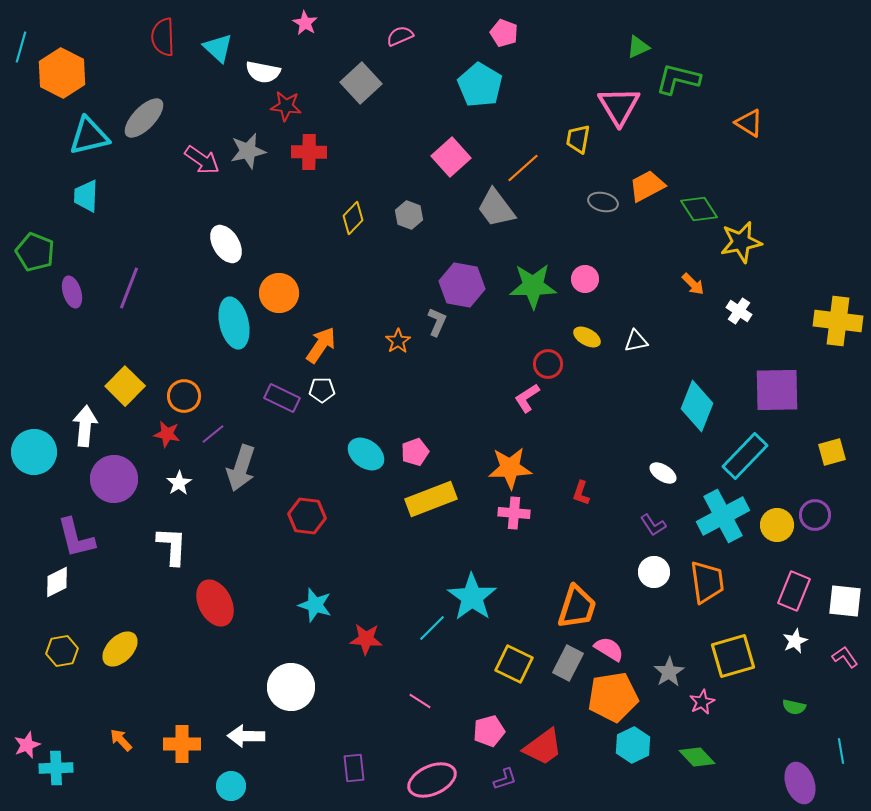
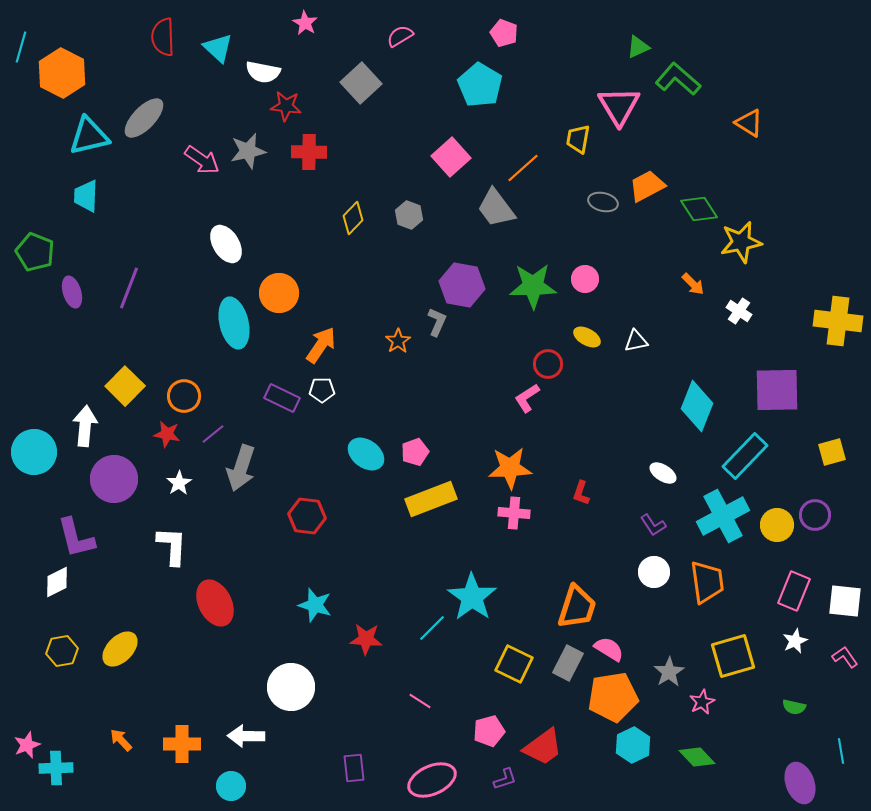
pink semicircle at (400, 36): rotated 8 degrees counterclockwise
green L-shape at (678, 79): rotated 27 degrees clockwise
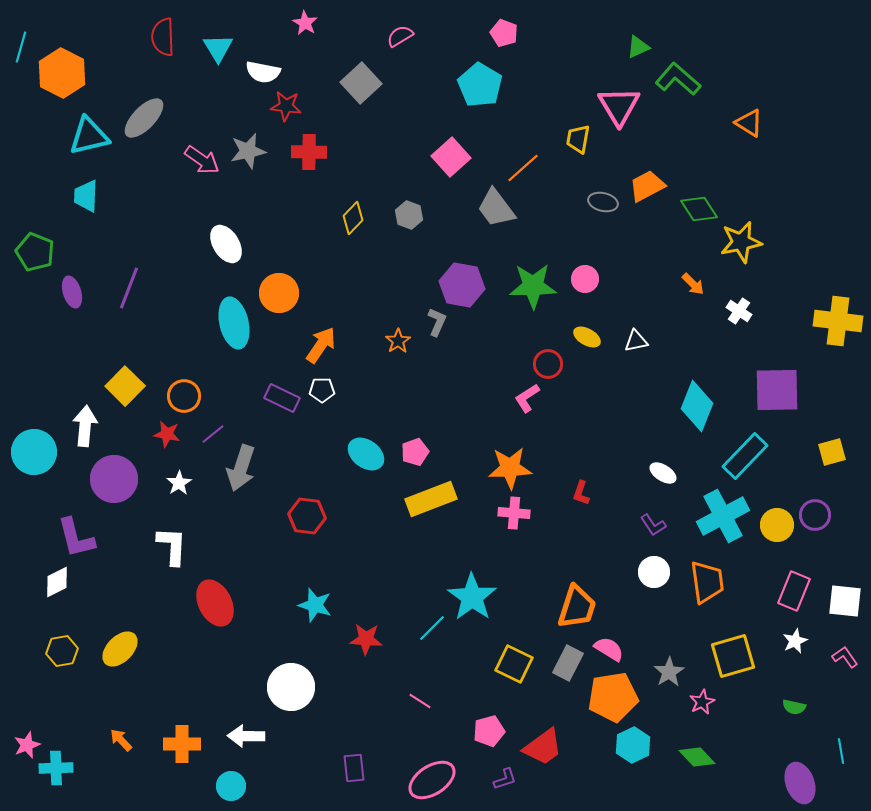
cyan triangle at (218, 48): rotated 16 degrees clockwise
pink ellipse at (432, 780): rotated 9 degrees counterclockwise
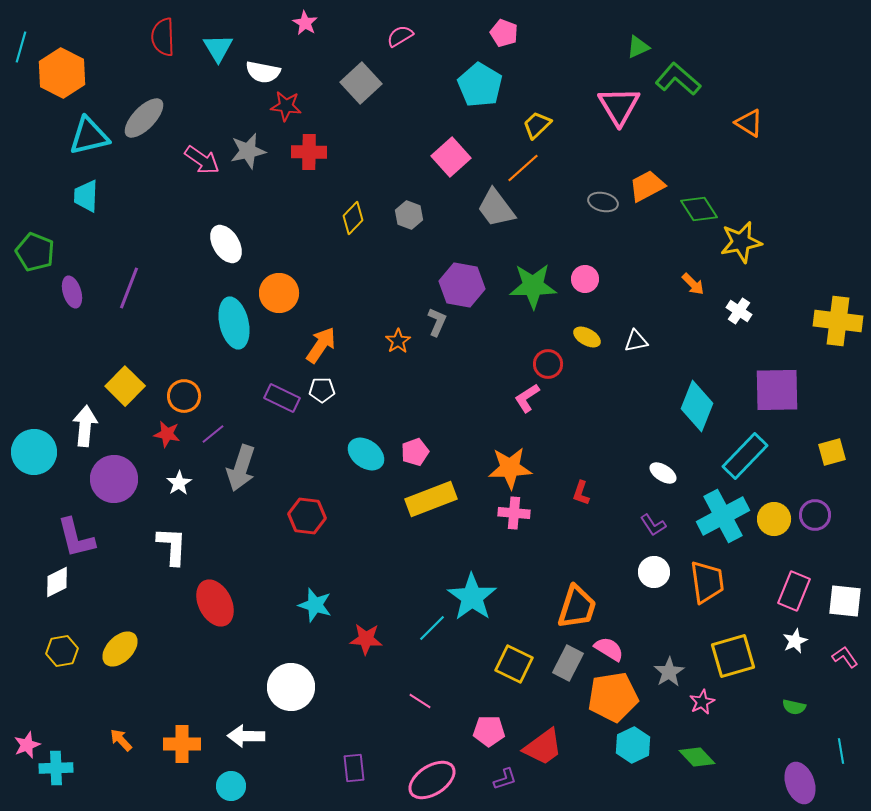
yellow trapezoid at (578, 139): moved 41 px left, 14 px up; rotated 36 degrees clockwise
yellow circle at (777, 525): moved 3 px left, 6 px up
pink pentagon at (489, 731): rotated 16 degrees clockwise
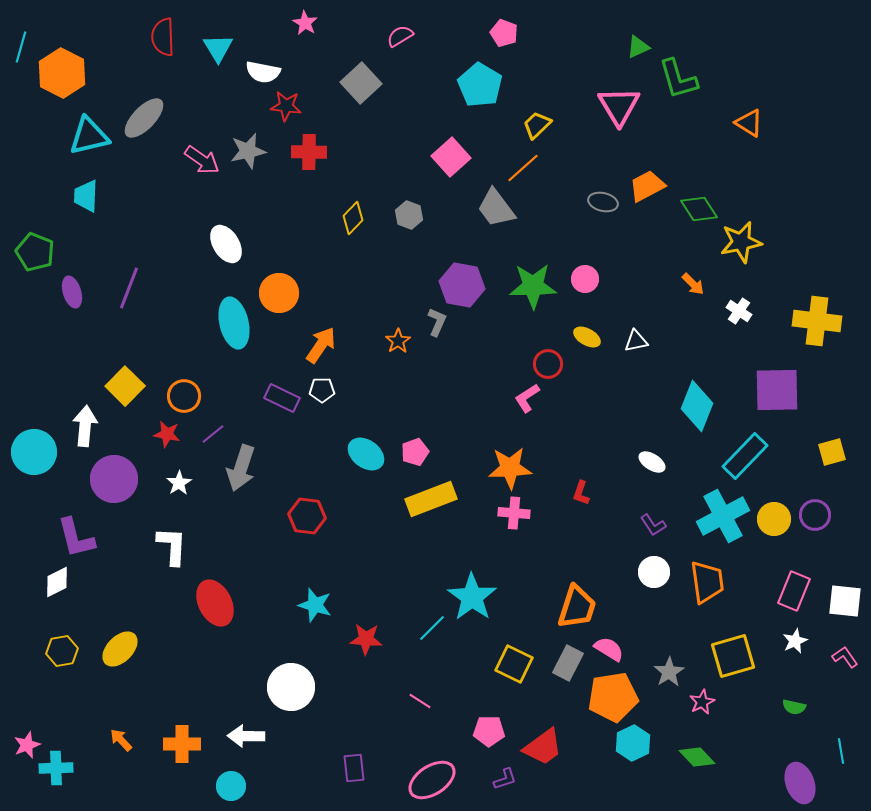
green L-shape at (678, 79): rotated 147 degrees counterclockwise
yellow cross at (838, 321): moved 21 px left
white ellipse at (663, 473): moved 11 px left, 11 px up
cyan hexagon at (633, 745): moved 2 px up
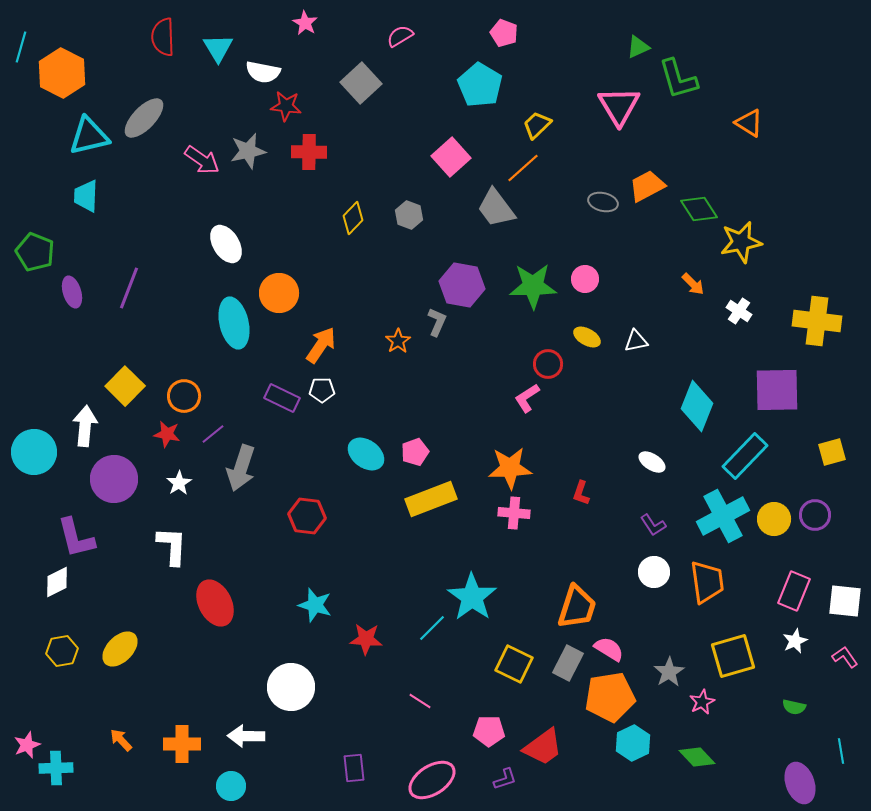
orange pentagon at (613, 697): moved 3 px left
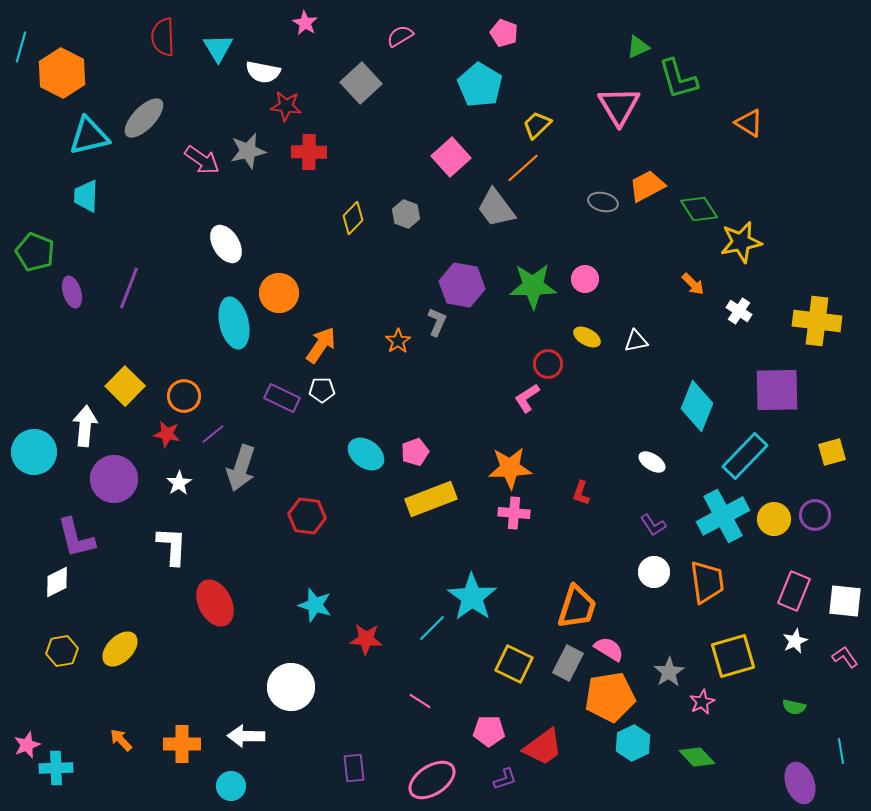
gray hexagon at (409, 215): moved 3 px left, 1 px up
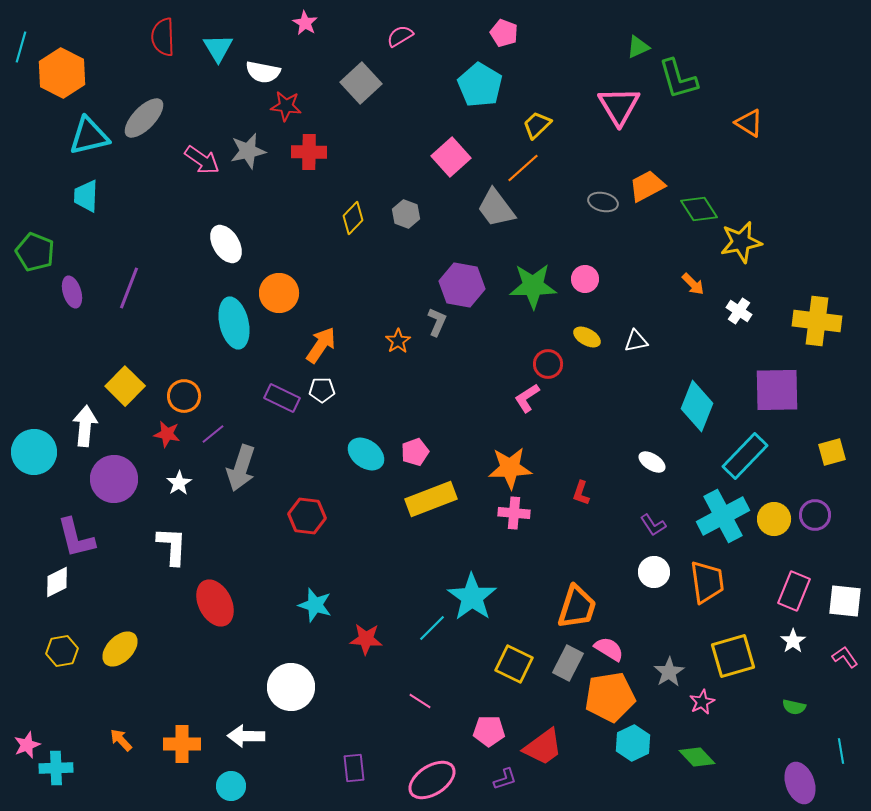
white star at (795, 641): moved 2 px left; rotated 10 degrees counterclockwise
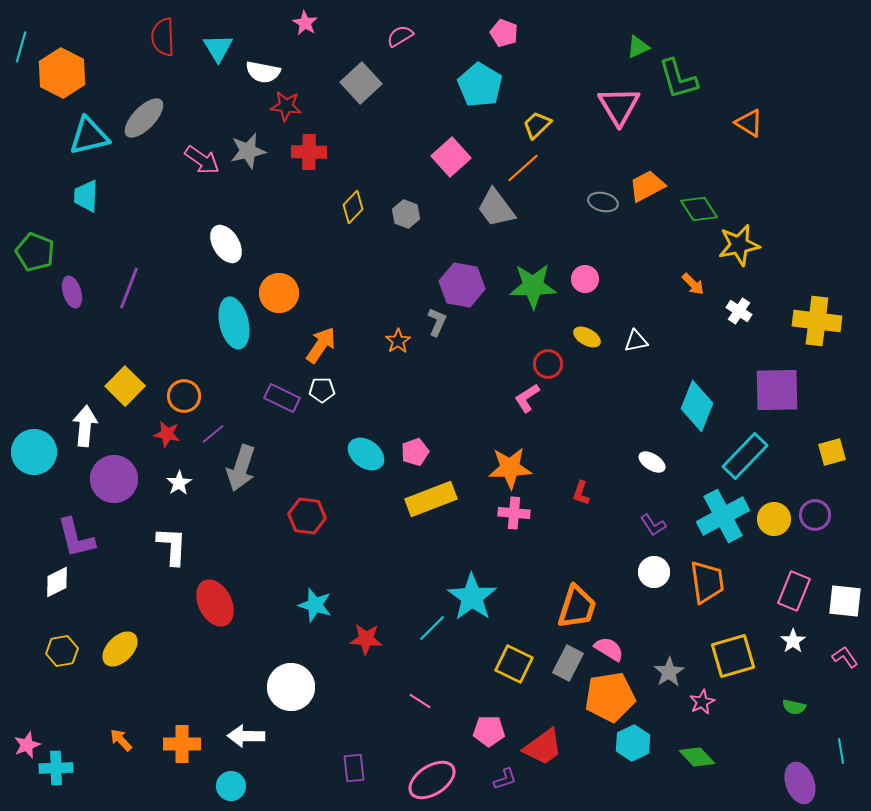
yellow diamond at (353, 218): moved 11 px up
yellow star at (741, 242): moved 2 px left, 3 px down
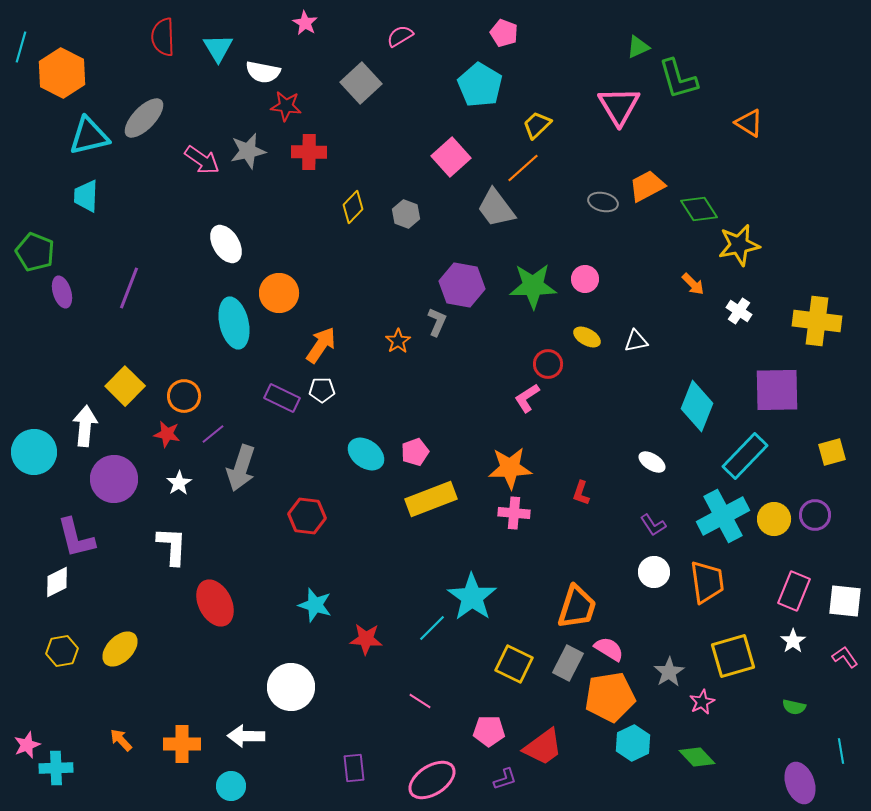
purple ellipse at (72, 292): moved 10 px left
